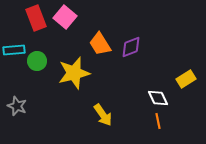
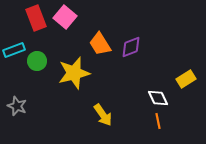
cyan rectangle: rotated 15 degrees counterclockwise
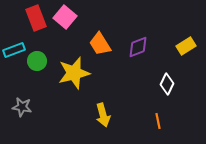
purple diamond: moved 7 px right
yellow rectangle: moved 33 px up
white diamond: moved 9 px right, 14 px up; rotated 50 degrees clockwise
gray star: moved 5 px right, 1 px down; rotated 12 degrees counterclockwise
yellow arrow: rotated 20 degrees clockwise
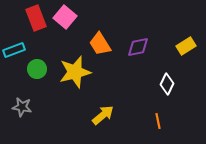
purple diamond: rotated 10 degrees clockwise
green circle: moved 8 px down
yellow star: moved 1 px right, 1 px up
yellow arrow: rotated 115 degrees counterclockwise
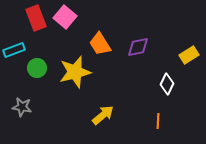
yellow rectangle: moved 3 px right, 9 px down
green circle: moved 1 px up
orange line: rotated 14 degrees clockwise
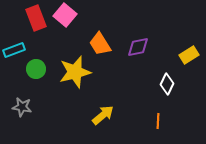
pink square: moved 2 px up
green circle: moved 1 px left, 1 px down
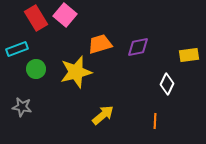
red rectangle: rotated 10 degrees counterclockwise
orange trapezoid: rotated 105 degrees clockwise
cyan rectangle: moved 3 px right, 1 px up
yellow rectangle: rotated 24 degrees clockwise
yellow star: moved 1 px right
orange line: moved 3 px left
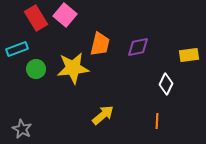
orange trapezoid: rotated 120 degrees clockwise
yellow star: moved 3 px left, 4 px up; rotated 8 degrees clockwise
white diamond: moved 1 px left
gray star: moved 22 px down; rotated 18 degrees clockwise
orange line: moved 2 px right
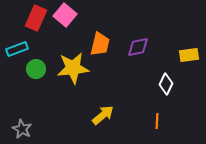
red rectangle: rotated 55 degrees clockwise
